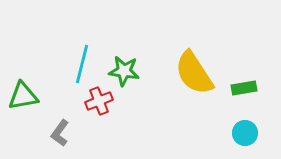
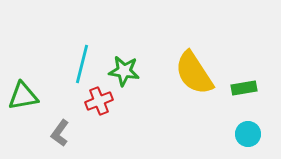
cyan circle: moved 3 px right, 1 px down
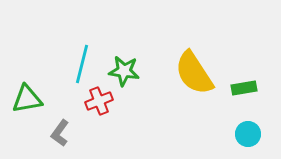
green triangle: moved 4 px right, 3 px down
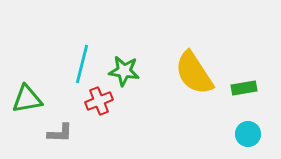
gray L-shape: rotated 124 degrees counterclockwise
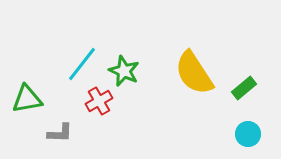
cyan line: rotated 24 degrees clockwise
green star: rotated 16 degrees clockwise
green rectangle: rotated 30 degrees counterclockwise
red cross: rotated 8 degrees counterclockwise
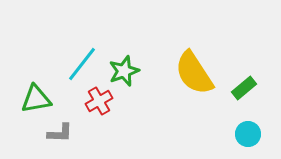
green star: rotated 28 degrees clockwise
green triangle: moved 9 px right
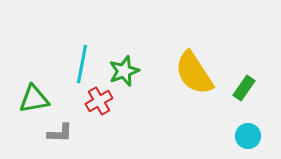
cyan line: rotated 27 degrees counterclockwise
green rectangle: rotated 15 degrees counterclockwise
green triangle: moved 2 px left
cyan circle: moved 2 px down
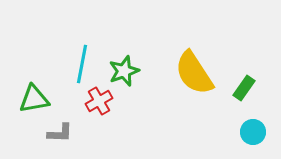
cyan circle: moved 5 px right, 4 px up
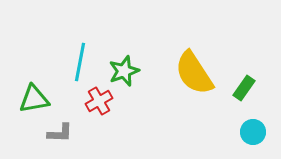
cyan line: moved 2 px left, 2 px up
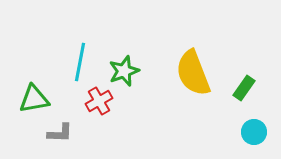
yellow semicircle: moved 1 px left; rotated 12 degrees clockwise
cyan circle: moved 1 px right
